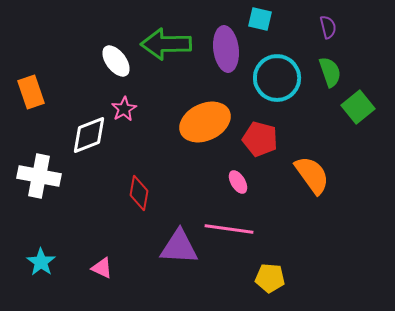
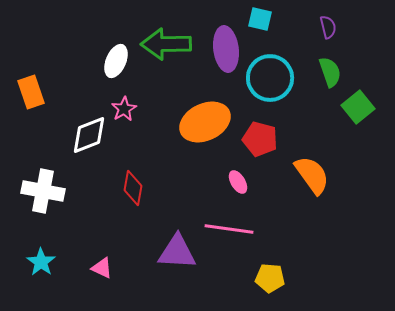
white ellipse: rotated 60 degrees clockwise
cyan circle: moved 7 px left
white cross: moved 4 px right, 15 px down
red diamond: moved 6 px left, 5 px up
purple triangle: moved 2 px left, 5 px down
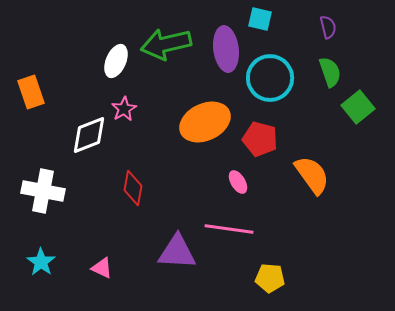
green arrow: rotated 12 degrees counterclockwise
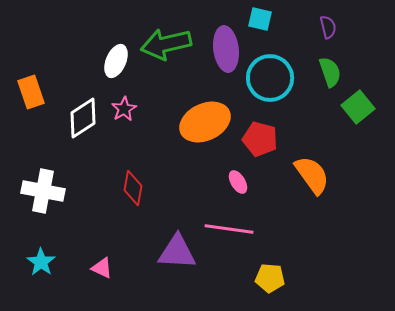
white diamond: moved 6 px left, 17 px up; rotated 12 degrees counterclockwise
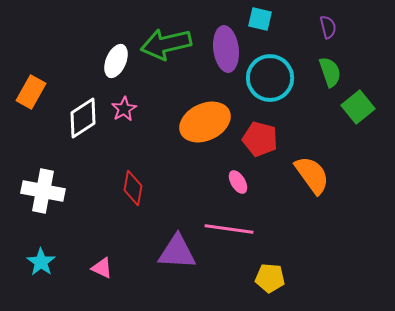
orange rectangle: rotated 48 degrees clockwise
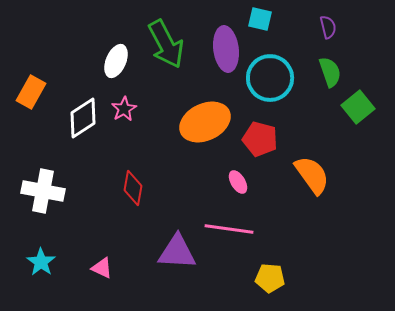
green arrow: rotated 105 degrees counterclockwise
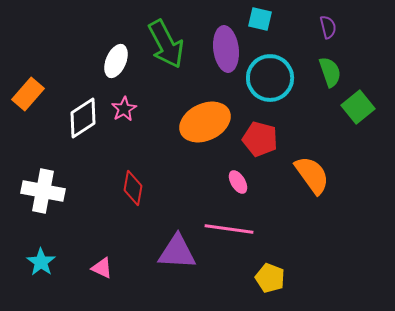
orange rectangle: moved 3 px left, 2 px down; rotated 12 degrees clockwise
yellow pentagon: rotated 16 degrees clockwise
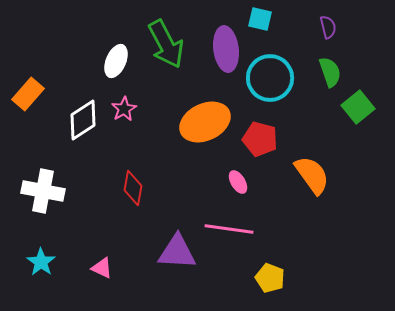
white diamond: moved 2 px down
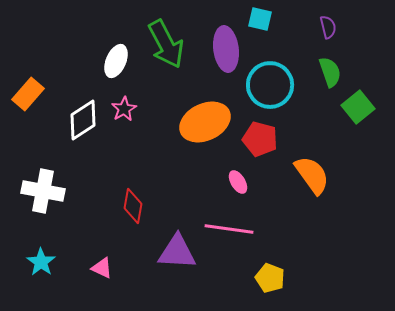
cyan circle: moved 7 px down
red diamond: moved 18 px down
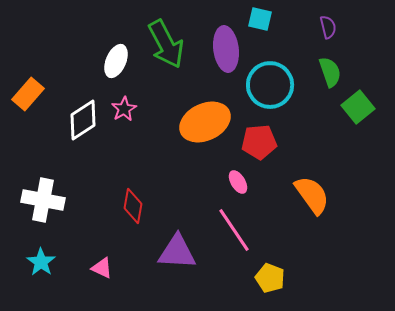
red pentagon: moved 1 px left, 3 px down; rotated 20 degrees counterclockwise
orange semicircle: moved 20 px down
white cross: moved 9 px down
pink line: moved 5 px right, 1 px down; rotated 48 degrees clockwise
